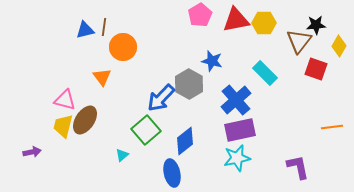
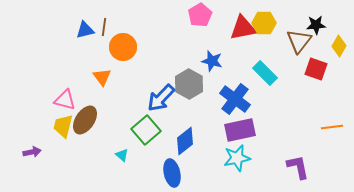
red triangle: moved 7 px right, 8 px down
blue cross: moved 1 px left, 1 px up; rotated 12 degrees counterclockwise
cyan triangle: rotated 40 degrees counterclockwise
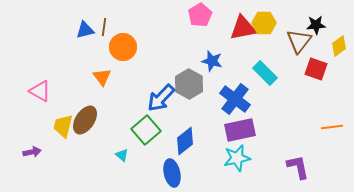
yellow diamond: rotated 25 degrees clockwise
pink triangle: moved 25 px left, 9 px up; rotated 15 degrees clockwise
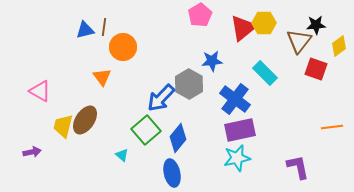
red triangle: rotated 28 degrees counterclockwise
blue star: rotated 20 degrees counterclockwise
blue diamond: moved 7 px left, 3 px up; rotated 12 degrees counterclockwise
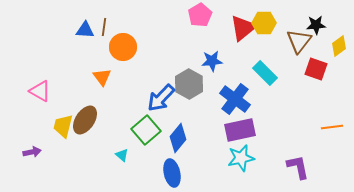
blue triangle: rotated 18 degrees clockwise
cyan star: moved 4 px right
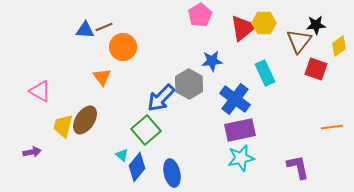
brown line: rotated 60 degrees clockwise
cyan rectangle: rotated 20 degrees clockwise
blue diamond: moved 41 px left, 29 px down
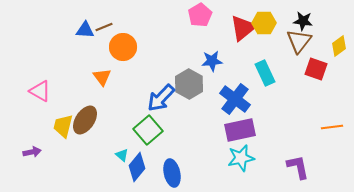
black star: moved 13 px left, 4 px up; rotated 12 degrees clockwise
green square: moved 2 px right
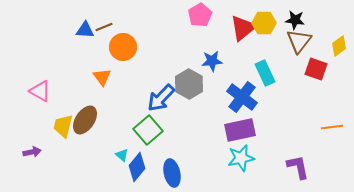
black star: moved 8 px left, 1 px up
blue cross: moved 7 px right, 2 px up
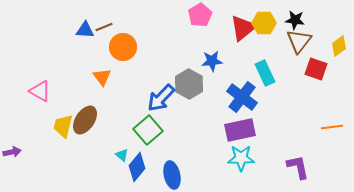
purple arrow: moved 20 px left
cyan star: rotated 12 degrees clockwise
blue ellipse: moved 2 px down
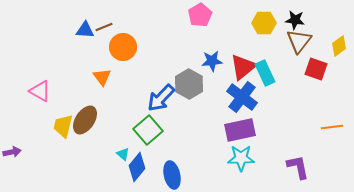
red triangle: moved 39 px down
cyan triangle: moved 1 px right, 1 px up
